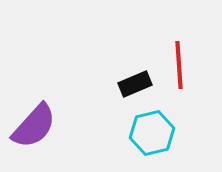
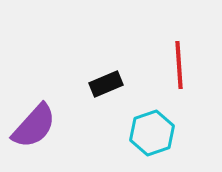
black rectangle: moved 29 px left
cyan hexagon: rotated 6 degrees counterclockwise
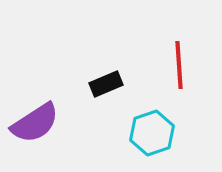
purple semicircle: moved 1 px right, 3 px up; rotated 15 degrees clockwise
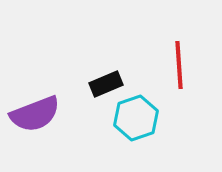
purple semicircle: moved 9 px up; rotated 12 degrees clockwise
cyan hexagon: moved 16 px left, 15 px up
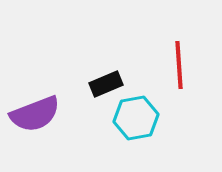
cyan hexagon: rotated 9 degrees clockwise
